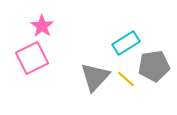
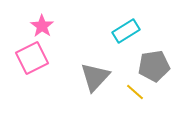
cyan rectangle: moved 12 px up
yellow line: moved 9 px right, 13 px down
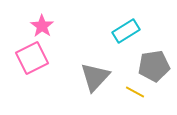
yellow line: rotated 12 degrees counterclockwise
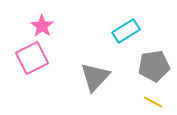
yellow line: moved 18 px right, 10 px down
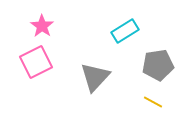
cyan rectangle: moved 1 px left
pink square: moved 4 px right, 4 px down
gray pentagon: moved 4 px right, 1 px up
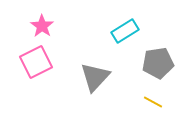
gray pentagon: moved 2 px up
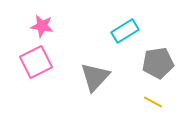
pink star: rotated 25 degrees counterclockwise
